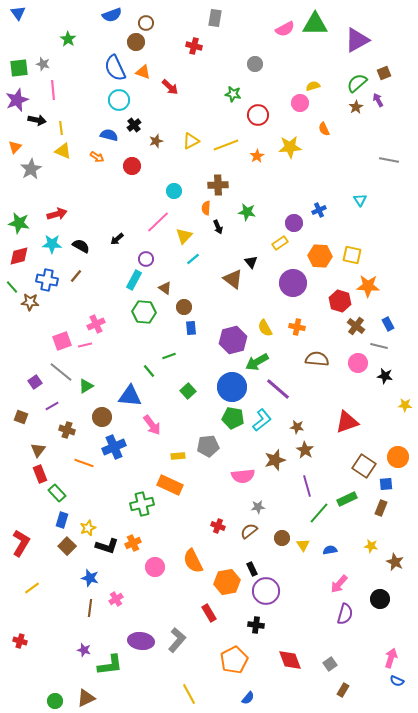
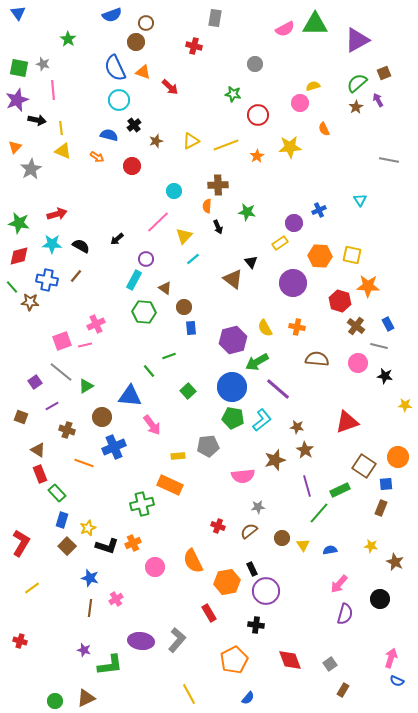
green square at (19, 68): rotated 18 degrees clockwise
orange semicircle at (206, 208): moved 1 px right, 2 px up
brown triangle at (38, 450): rotated 35 degrees counterclockwise
green rectangle at (347, 499): moved 7 px left, 9 px up
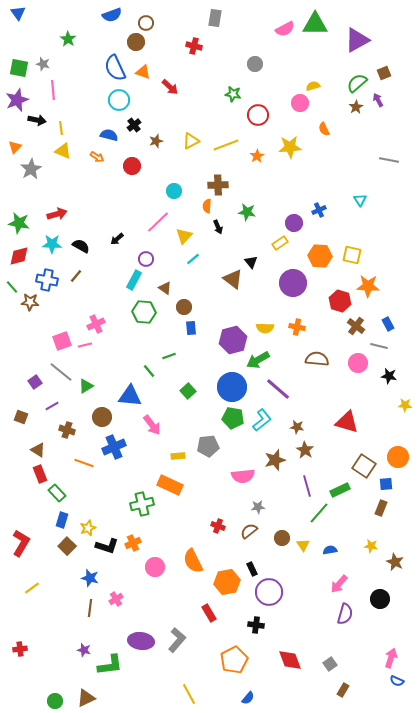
yellow semicircle at (265, 328): rotated 60 degrees counterclockwise
green arrow at (257, 362): moved 1 px right, 2 px up
black star at (385, 376): moved 4 px right
red triangle at (347, 422): rotated 35 degrees clockwise
purple circle at (266, 591): moved 3 px right, 1 px down
red cross at (20, 641): moved 8 px down; rotated 24 degrees counterclockwise
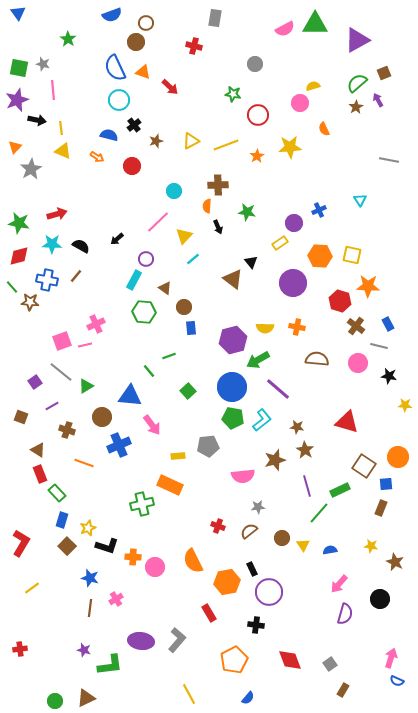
blue cross at (114, 447): moved 5 px right, 2 px up
orange cross at (133, 543): moved 14 px down; rotated 28 degrees clockwise
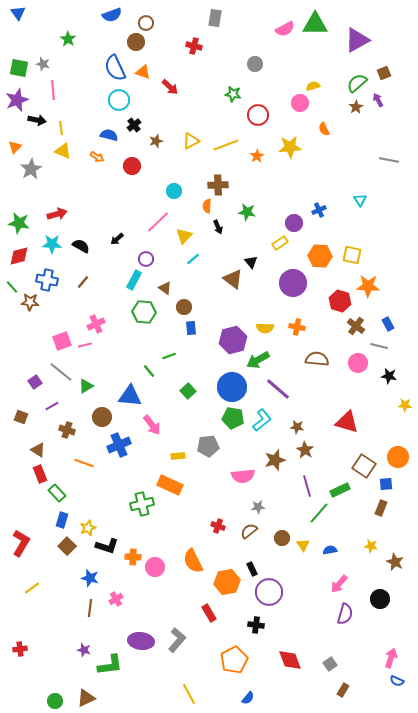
brown line at (76, 276): moved 7 px right, 6 px down
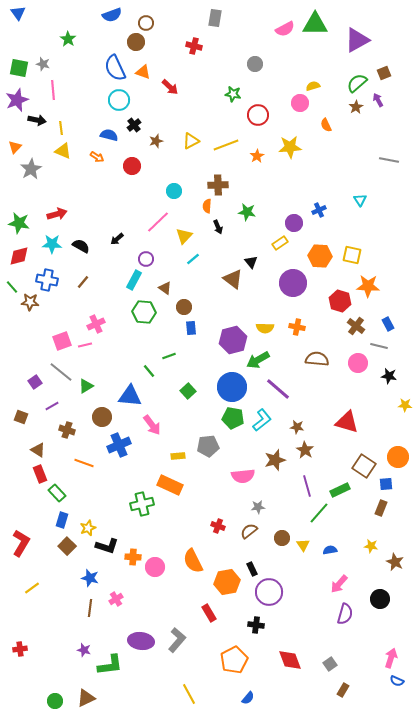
orange semicircle at (324, 129): moved 2 px right, 4 px up
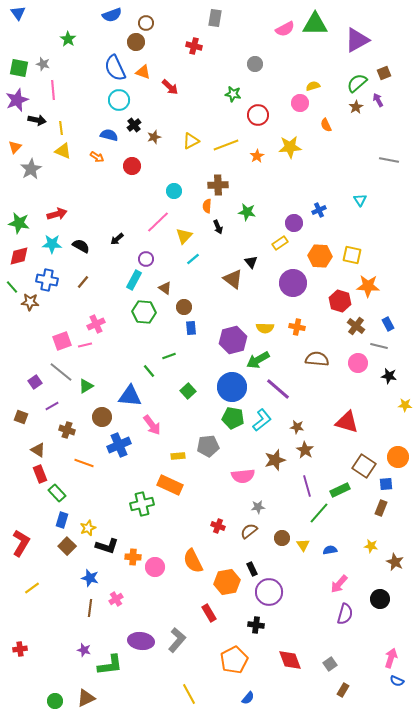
brown star at (156, 141): moved 2 px left, 4 px up
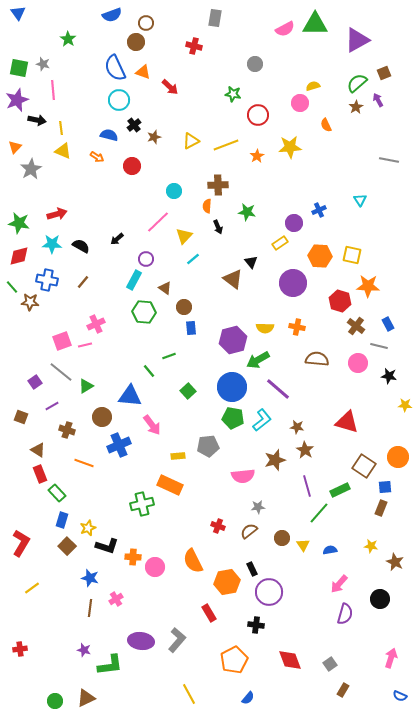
blue square at (386, 484): moved 1 px left, 3 px down
blue semicircle at (397, 681): moved 3 px right, 15 px down
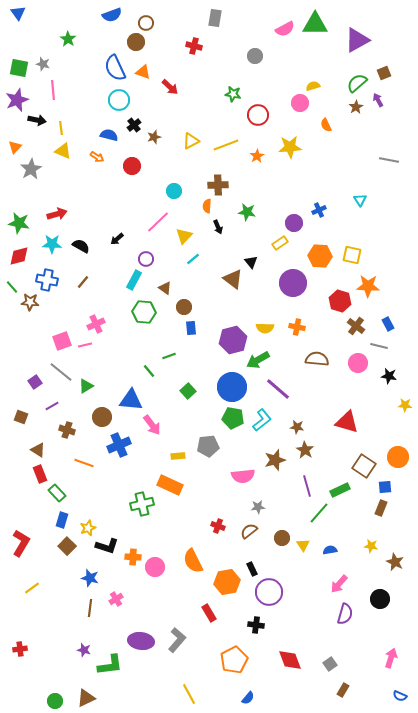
gray circle at (255, 64): moved 8 px up
blue triangle at (130, 396): moved 1 px right, 4 px down
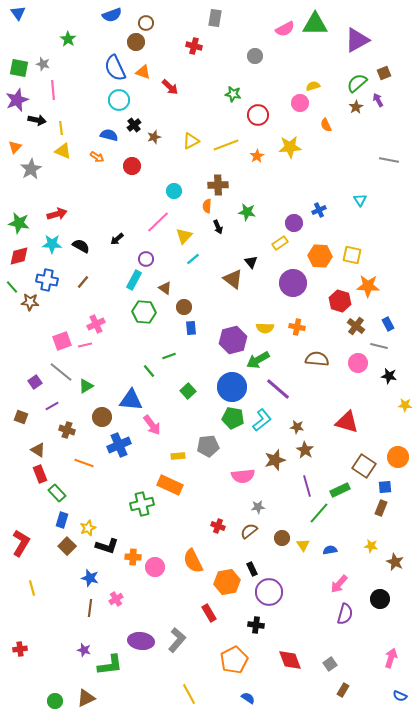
yellow line at (32, 588): rotated 70 degrees counterclockwise
blue semicircle at (248, 698): rotated 96 degrees counterclockwise
